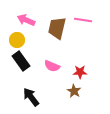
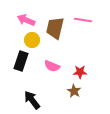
brown trapezoid: moved 2 px left
yellow circle: moved 15 px right
black rectangle: rotated 54 degrees clockwise
black arrow: moved 1 px right, 3 px down
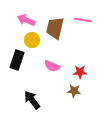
black rectangle: moved 4 px left, 1 px up
brown star: rotated 24 degrees counterclockwise
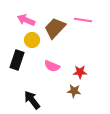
brown trapezoid: rotated 30 degrees clockwise
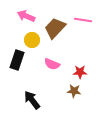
pink arrow: moved 4 px up
pink semicircle: moved 2 px up
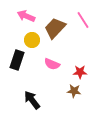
pink line: rotated 48 degrees clockwise
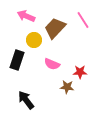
yellow circle: moved 2 px right
brown star: moved 7 px left, 4 px up
black arrow: moved 6 px left
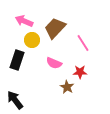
pink arrow: moved 2 px left, 5 px down
pink line: moved 23 px down
yellow circle: moved 2 px left
pink semicircle: moved 2 px right, 1 px up
brown star: rotated 24 degrees clockwise
black arrow: moved 11 px left
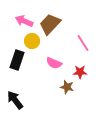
brown trapezoid: moved 5 px left, 4 px up
yellow circle: moved 1 px down
brown star: rotated 16 degrees counterclockwise
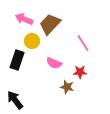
pink arrow: moved 2 px up
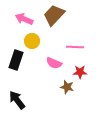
brown trapezoid: moved 4 px right, 9 px up
pink line: moved 8 px left, 4 px down; rotated 54 degrees counterclockwise
black rectangle: moved 1 px left
black arrow: moved 2 px right
